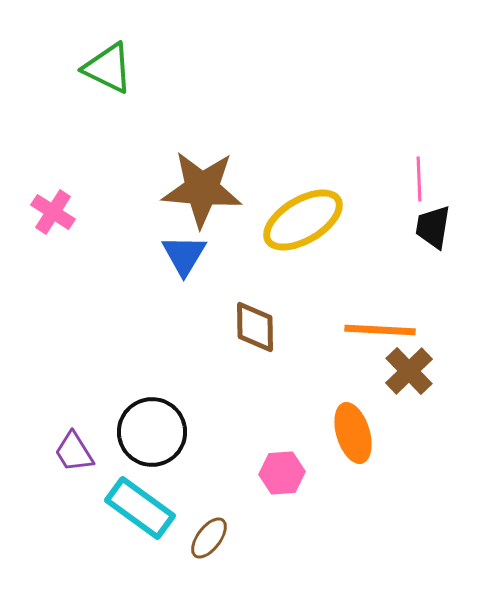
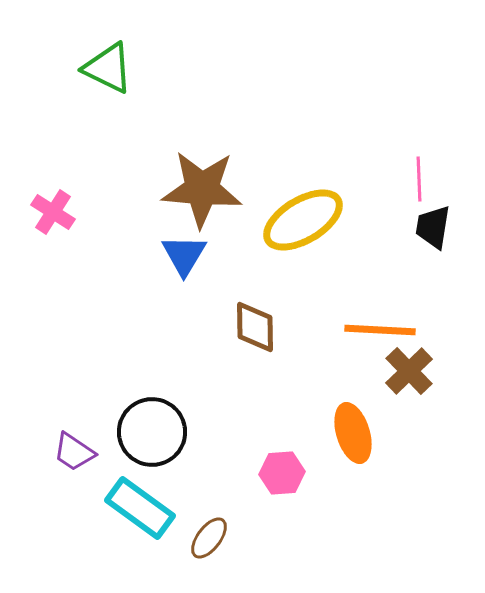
purple trapezoid: rotated 24 degrees counterclockwise
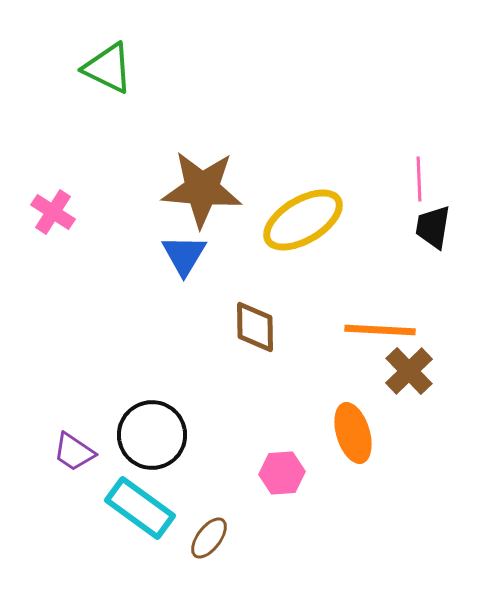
black circle: moved 3 px down
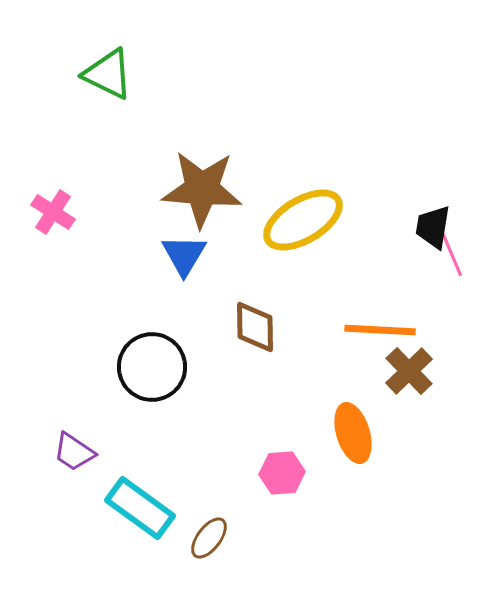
green triangle: moved 6 px down
pink line: moved 33 px right, 76 px down; rotated 21 degrees counterclockwise
black circle: moved 68 px up
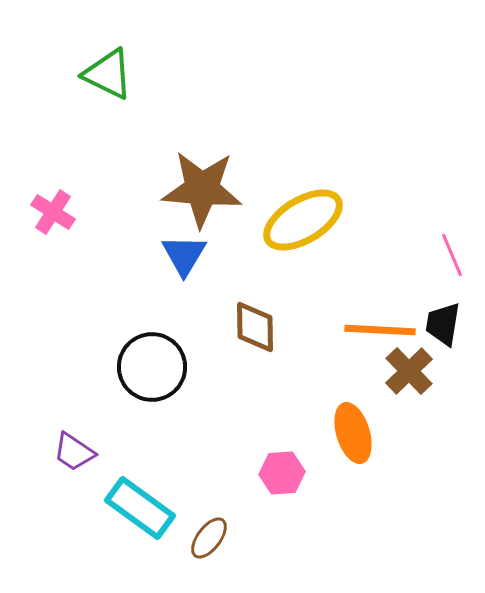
black trapezoid: moved 10 px right, 97 px down
